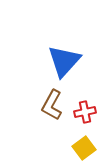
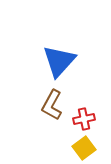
blue triangle: moved 5 px left
red cross: moved 1 px left, 7 px down
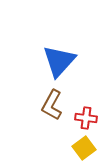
red cross: moved 2 px right, 1 px up; rotated 20 degrees clockwise
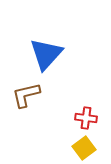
blue triangle: moved 13 px left, 7 px up
brown L-shape: moved 26 px left, 10 px up; rotated 48 degrees clockwise
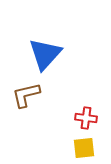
blue triangle: moved 1 px left
yellow square: rotated 30 degrees clockwise
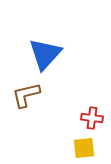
red cross: moved 6 px right
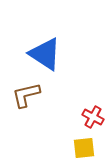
blue triangle: rotated 39 degrees counterclockwise
red cross: moved 1 px right, 1 px up; rotated 20 degrees clockwise
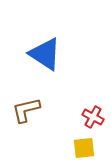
brown L-shape: moved 15 px down
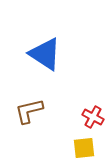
brown L-shape: moved 3 px right, 1 px down
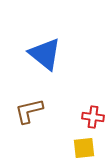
blue triangle: rotated 6 degrees clockwise
red cross: rotated 20 degrees counterclockwise
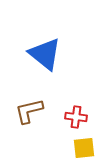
red cross: moved 17 px left
